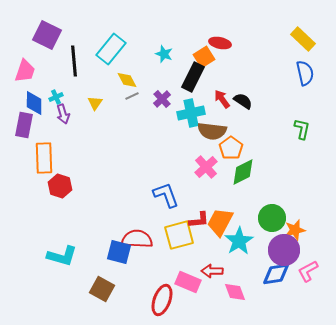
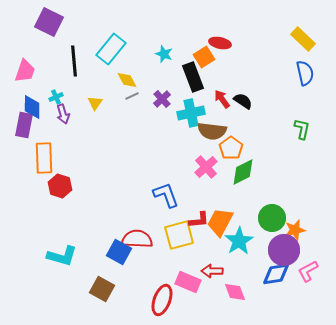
purple square at (47, 35): moved 2 px right, 13 px up
black rectangle at (193, 77): rotated 48 degrees counterclockwise
blue diamond at (34, 103): moved 2 px left, 4 px down
blue square at (119, 252): rotated 15 degrees clockwise
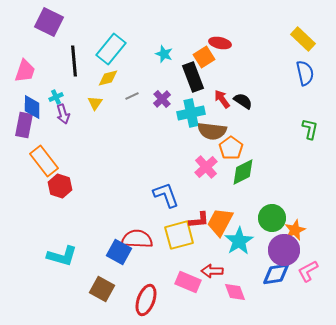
yellow diamond at (127, 80): moved 19 px left, 2 px up; rotated 75 degrees counterclockwise
green L-shape at (302, 129): moved 8 px right
orange rectangle at (44, 158): moved 3 px down; rotated 36 degrees counterclockwise
orange star at (295, 230): rotated 10 degrees counterclockwise
red ellipse at (162, 300): moved 16 px left
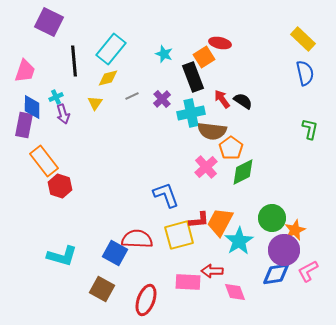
blue square at (119, 252): moved 4 px left, 1 px down
pink rectangle at (188, 282): rotated 20 degrees counterclockwise
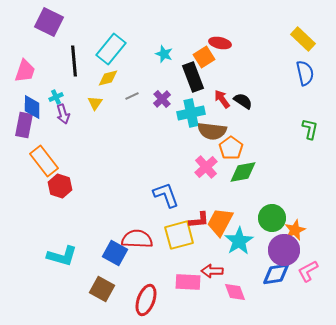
green diamond at (243, 172): rotated 16 degrees clockwise
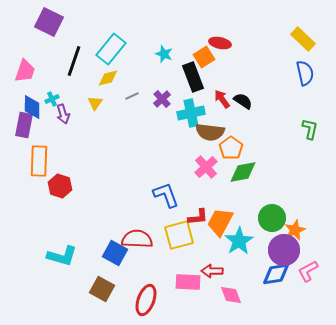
black line at (74, 61): rotated 24 degrees clockwise
cyan cross at (56, 97): moved 4 px left, 2 px down
brown semicircle at (212, 131): moved 2 px left, 1 px down
orange rectangle at (44, 161): moved 5 px left; rotated 40 degrees clockwise
red L-shape at (199, 220): moved 1 px left, 3 px up
pink diamond at (235, 292): moved 4 px left, 3 px down
